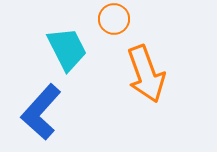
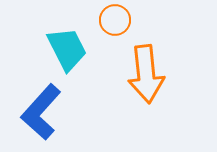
orange circle: moved 1 px right, 1 px down
orange arrow: rotated 14 degrees clockwise
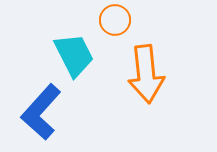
cyan trapezoid: moved 7 px right, 6 px down
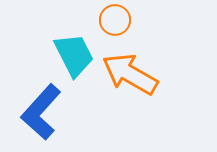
orange arrow: moved 16 px left; rotated 126 degrees clockwise
